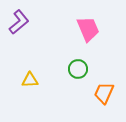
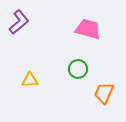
pink trapezoid: rotated 52 degrees counterclockwise
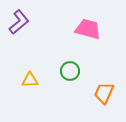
green circle: moved 8 px left, 2 px down
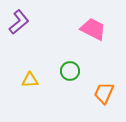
pink trapezoid: moved 5 px right; rotated 12 degrees clockwise
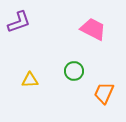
purple L-shape: rotated 20 degrees clockwise
green circle: moved 4 px right
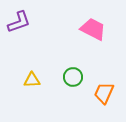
green circle: moved 1 px left, 6 px down
yellow triangle: moved 2 px right
